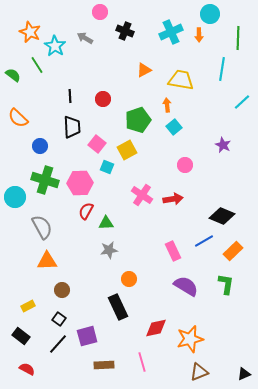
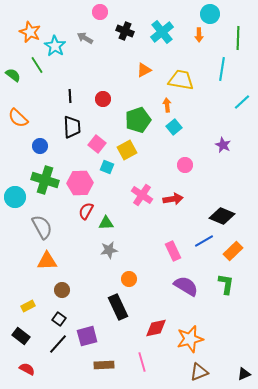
cyan cross at (171, 32): moved 9 px left; rotated 15 degrees counterclockwise
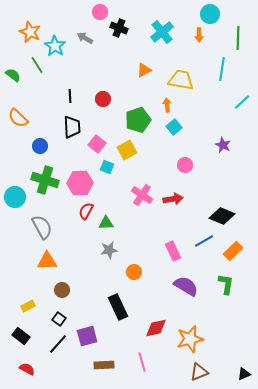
black cross at (125, 31): moved 6 px left, 3 px up
orange circle at (129, 279): moved 5 px right, 7 px up
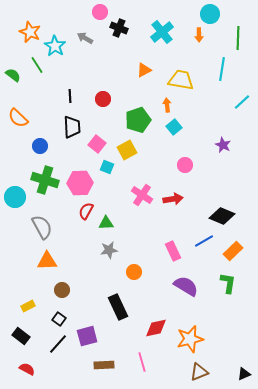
green L-shape at (226, 284): moved 2 px right, 1 px up
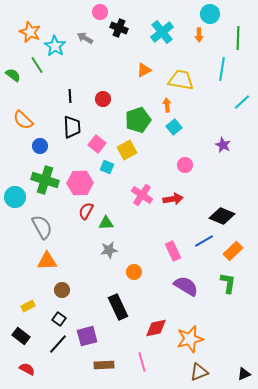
orange semicircle at (18, 118): moved 5 px right, 2 px down
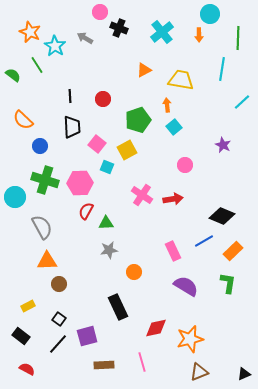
brown circle at (62, 290): moved 3 px left, 6 px up
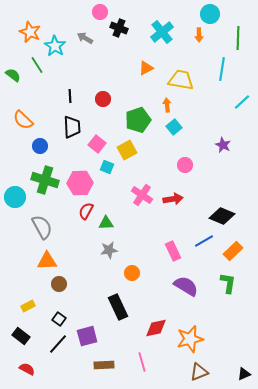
orange triangle at (144, 70): moved 2 px right, 2 px up
orange circle at (134, 272): moved 2 px left, 1 px down
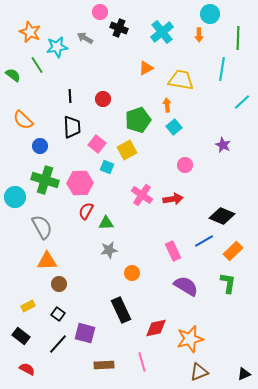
cyan star at (55, 46): moved 2 px right, 1 px down; rotated 30 degrees clockwise
black rectangle at (118, 307): moved 3 px right, 3 px down
black square at (59, 319): moved 1 px left, 5 px up
purple square at (87, 336): moved 2 px left, 3 px up; rotated 30 degrees clockwise
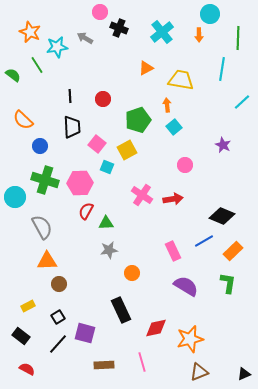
black square at (58, 314): moved 3 px down; rotated 24 degrees clockwise
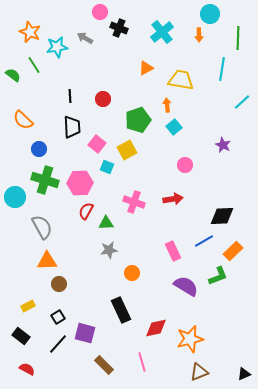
green line at (37, 65): moved 3 px left
blue circle at (40, 146): moved 1 px left, 3 px down
pink cross at (142, 195): moved 8 px left, 7 px down; rotated 15 degrees counterclockwise
black diamond at (222, 216): rotated 25 degrees counterclockwise
green L-shape at (228, 283): moved 10 px left, 7 px up; rotated 60 degrees clockwise
brown rectangle at (104, 365): rotated 48 degrees clockwise
